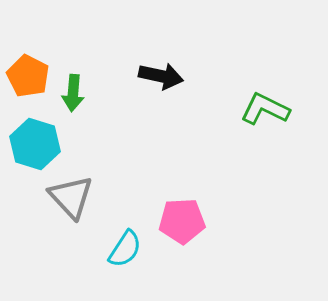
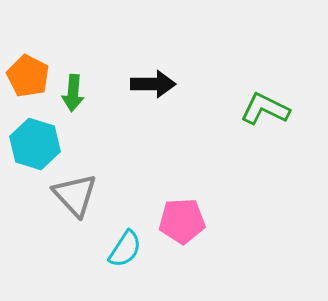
black arrow: moved 8 px left, 8 px down; rotated 12 degrees counterclockwise
gray triangle: moved 4 px right, 2 px up
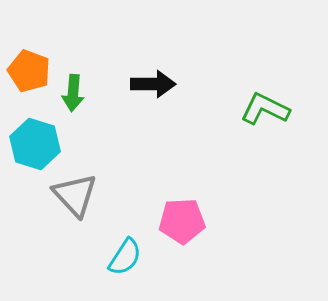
orange pentagon: moved 1 px right, 5 px up; rotated 6 degrees counterclockwise
cyan semicircle: moved 8 px down
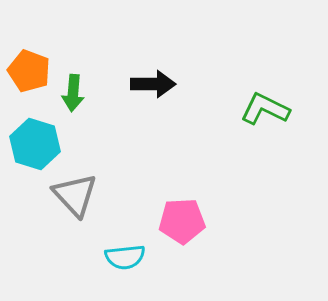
cyan semicircle: rotated 51 degrees clockwise
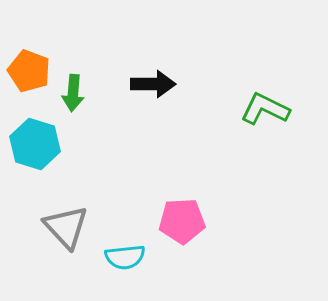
gray triangle: moved 9 px left, 32 px down
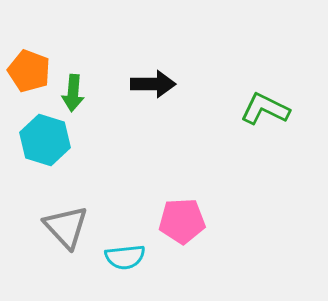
cyan hexagon: moved 10 px right, 4 px up
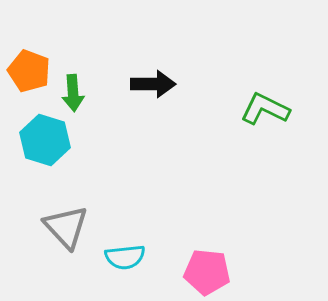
green arrow: rotated 9 degrees counterclockwise
pink pentagon: moved 25 px right, 51 px down; rotated 9 degrees clockwise
